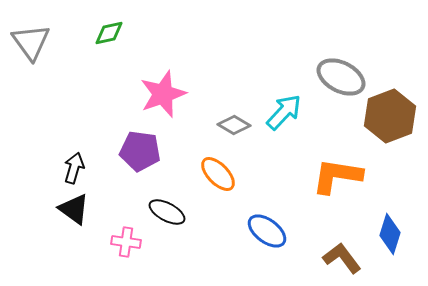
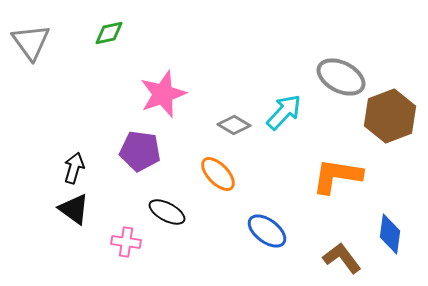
blue diamond: rotated 9 degrees counterclockwise
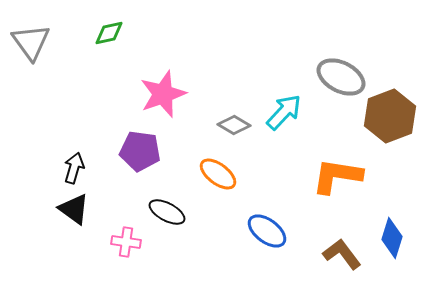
orange ellipse: rotated 9 degrees counterclockwise
blue diamond: moved 2 px right, 4 px down; rotated 9 degrees clockwise
brown L-shape: moved 4 px up
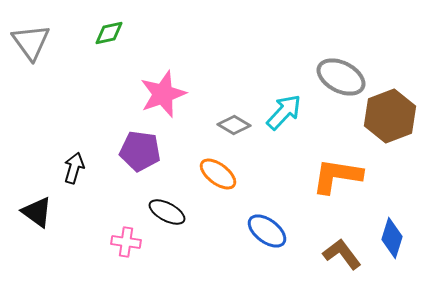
black triangle: moved 37 px left, 3 px down
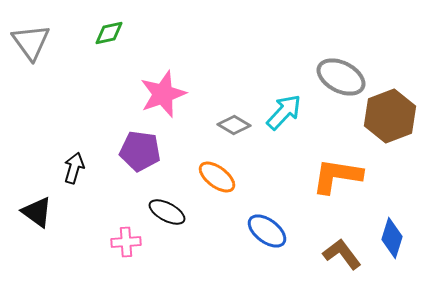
orange ellipse: moved 1 px left, 3 px down
pink cross: rotated 12 degrees counterclockwise
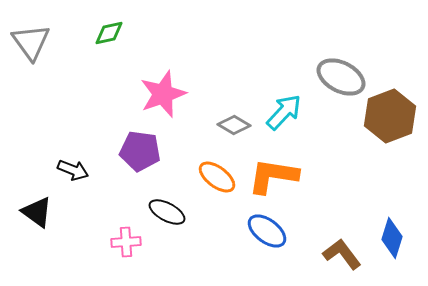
black arrow: moved 1 px left, 2 px down; rotated 96 degrees clockwise
orange L-shape: moved 64 px left
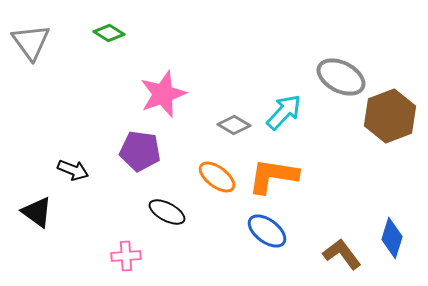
green diamond: rotated 44 degrees clockwise
pink cross: moved 14 px down
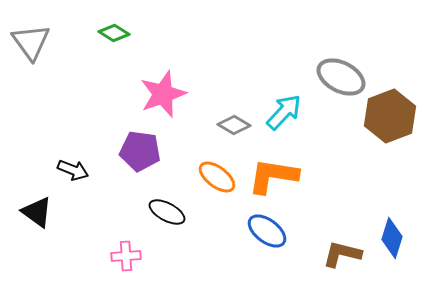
green diamond: moved 5 px right
brown L-shape: rotated 39 degrees counterclockwise
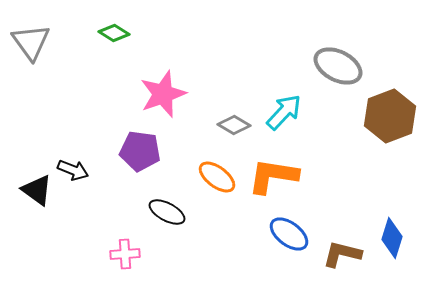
gray ellipse: moved 3 px left, 11 px up
black triangle: moved 22 px up
blue ellipse: moved 22 px right, 3 px down
pink cross: moved 1 px left, 2 px up
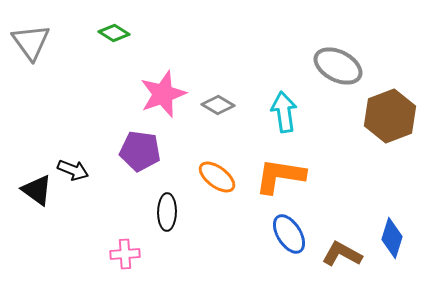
cyan arrow: rotated 51 degrees counterclockwise
gray diamond: moved 16 px left, 20 px up
orange L-shape: moved 7 px right
black ellipse: rotated 63 degrees clockwise
blue ellipse: rotated 21 degrees clockwise
brown L-shape: rotated 15 degrees clockwise
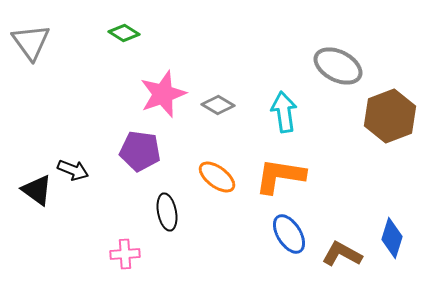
green diamond: moved 10 px right
black ellipse: rotated 12 degrees counterclockwise
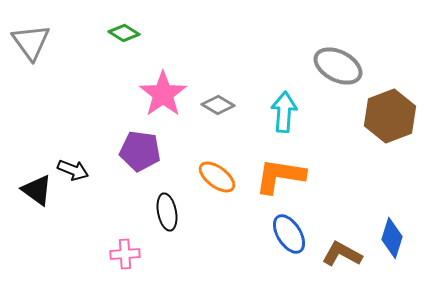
pink star: rotated 15 degrees counterclockwise
cyan arrow: rotated 12 degrees clockwise
